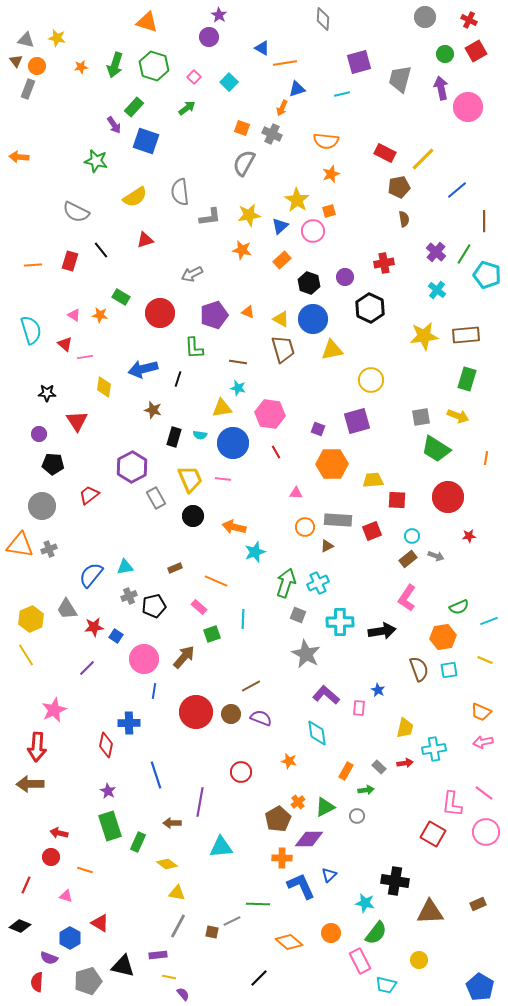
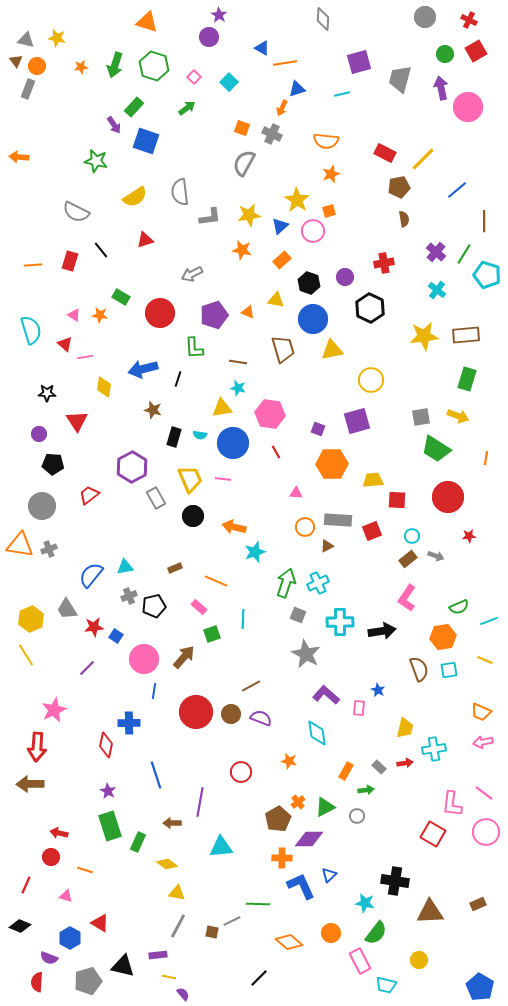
yellow triangle at (281, 319): moved 5 px left, 19 px up; rotated 18 degrees counterclockwise
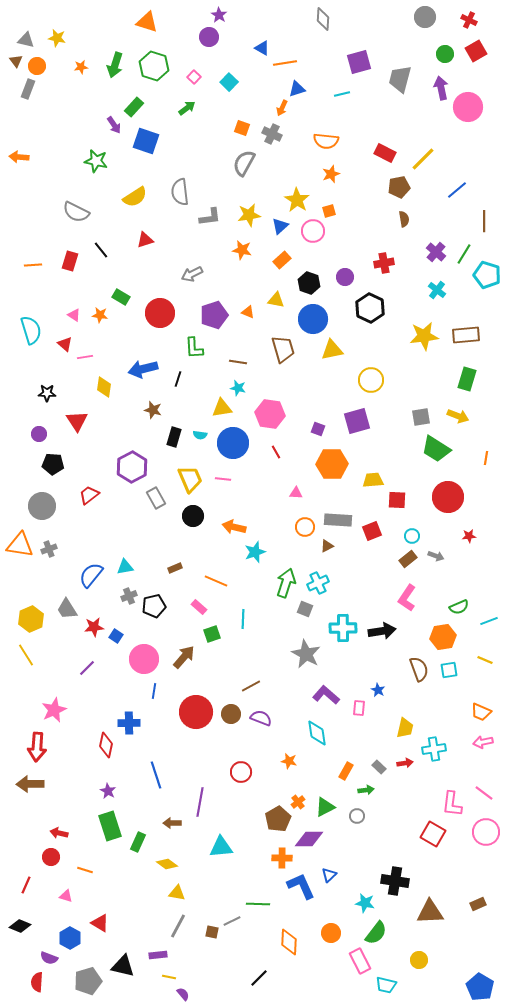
gray square at (298, 615): moved 7 px right, 6 px up
cyan cross at (340, 622): moved 3 px right, 6 px down
orange diamond at (289, 942): rotated 52 degrees clockwise
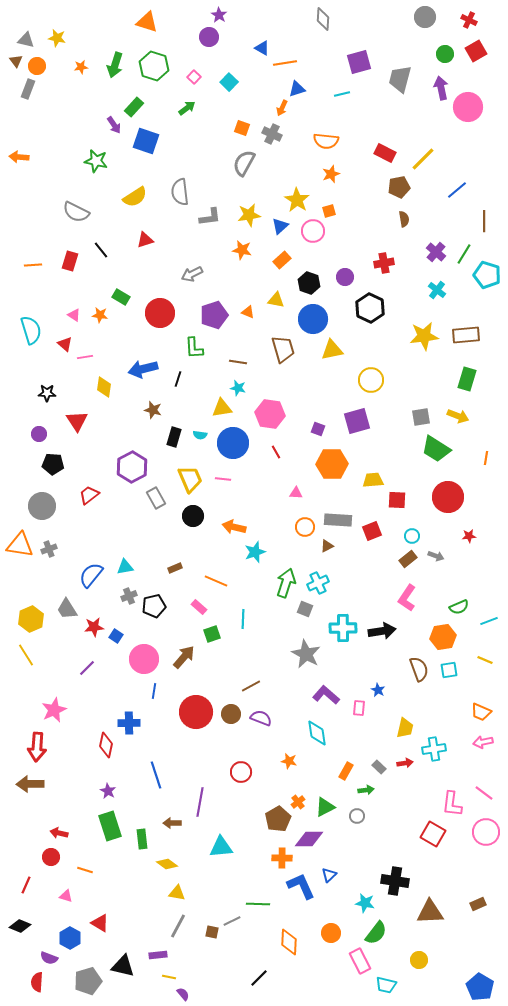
green rectangle at (138, 842): moved 4 px right, 3 px up; rotated 30 degrees counterclockwise
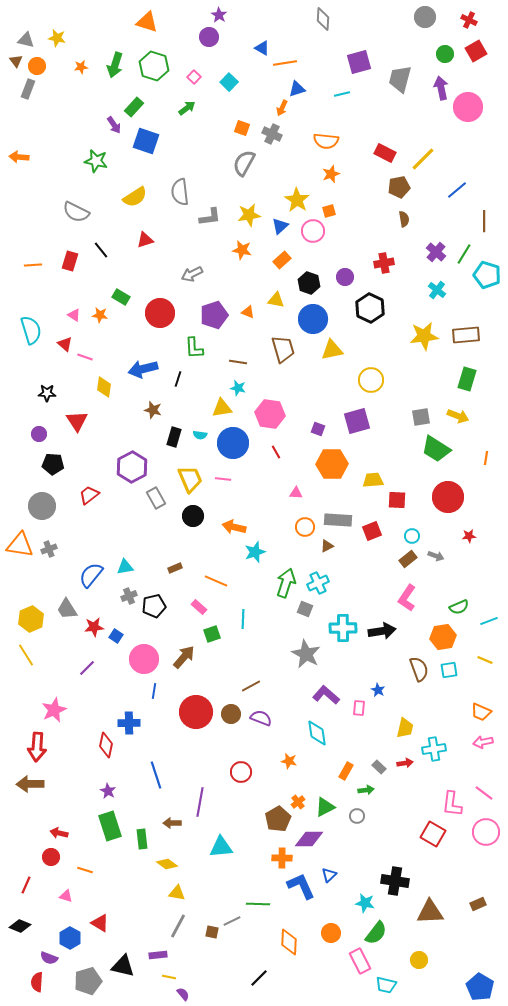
pink line at (85, 357): rotated 28 degrees clockwise
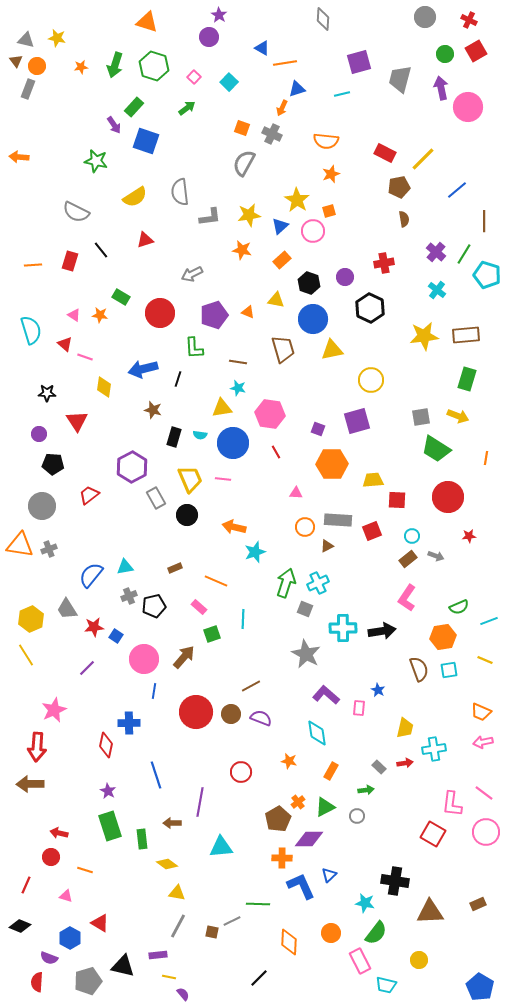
black circle at (193, 516): moved 6 px left, 1 px up
orange rectangle at (346, 771): moved 15 px left
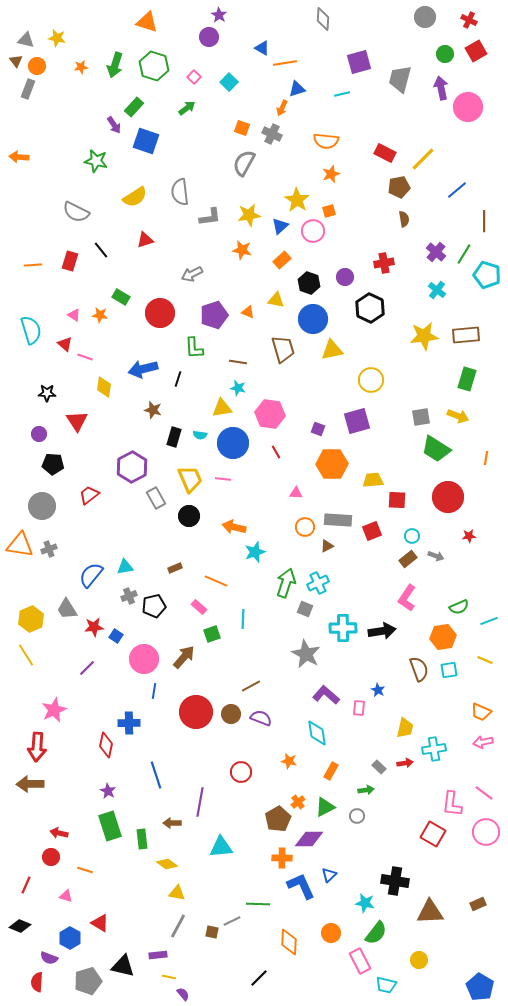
black circle at (187, 515): moved 2 px right, 1 px down
